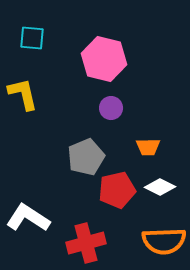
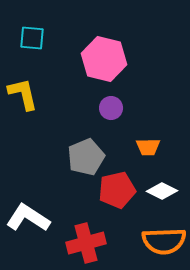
white diamond: moved 2 px right, 4 px down
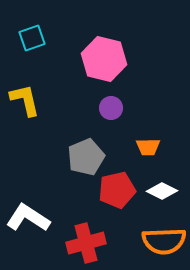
cyan square: rotated 24 degrees counterclockwise
yellow L-shape: moved 2 px right, 6 px down
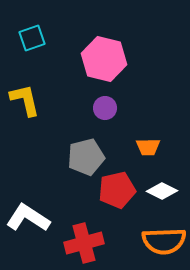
purple circle: moved 6 px left
gray pentagon: rotated 9 degrees clockwise
red cross: moved 2 px left
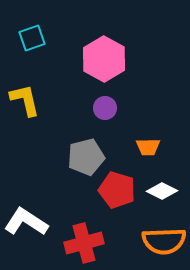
pink hexagon: rotated 15 degrees clockwise
red pentagon: rotated 30 degrees clockwise
white L-shape: moved 2 px left, 4 px down
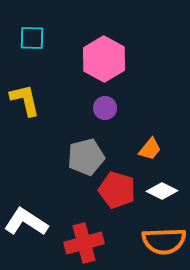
cyan square: rotated 20 degrees clockwise
orange trapezoid: moved 2 px right, 2 px down; rotated 50 degrees counterclockwise
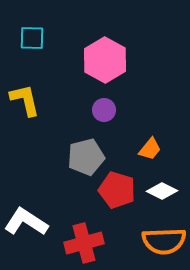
pink hexagon: moved 1 px right, 1 px down
purple circle: moved 1 px left, 2 px down
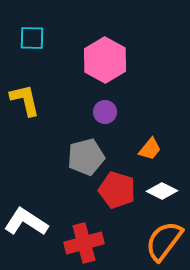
purple circle: moved 1 px right, 2 px down
orange semicircle: rotated 129 degrees clockwise
